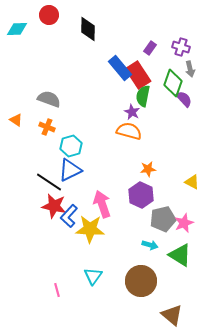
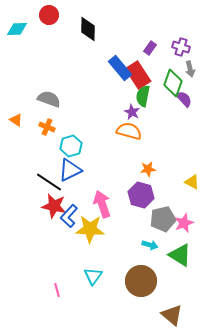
purple hexagon: rotated 10 degrees counterclockwise
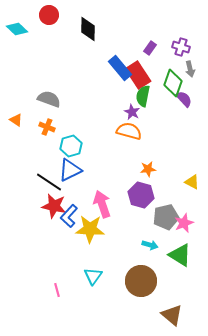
cyan diamond: rotated 45 degrees clockwise
gray pentagon: moved 3 px right, 2 px up
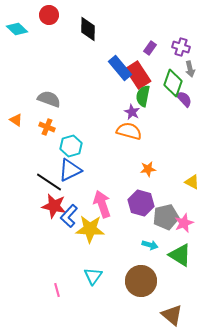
purple hexagon: moved 8 px down
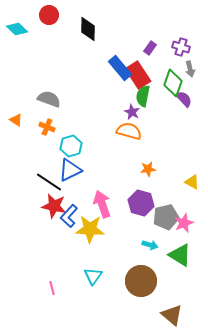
pink line: moved 5 px left, 2 px up
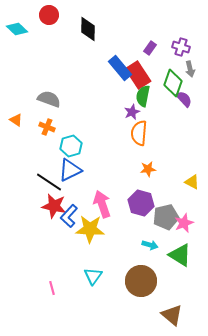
purple star: rotated 21 degrees clockwise
orange semicircle: moved 10 px right, 2 px down; rotated 100 degrees counterclockwise
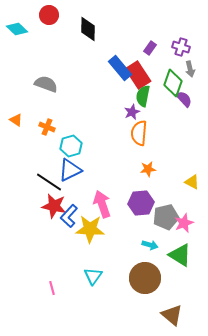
gray semicircle: moved 3 px left, 15 px up
purple hexagon: rotated 20 degrees counterclockwise
brown circle: moved 4 px right, 3 px up
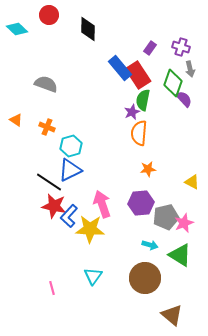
green semicircle: moved 4 px down
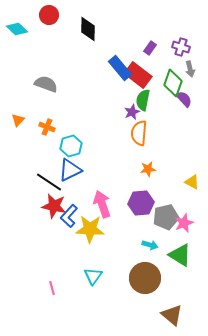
red rectangle: rotated 20 degrees counterclockwise
orange triangle: moved 2 px right; rotated 40 degrees clockwise
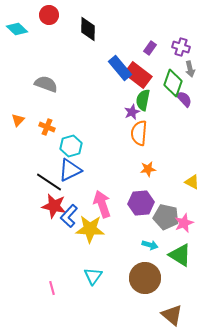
gray pentagon: rotated 25 degrees clockwise
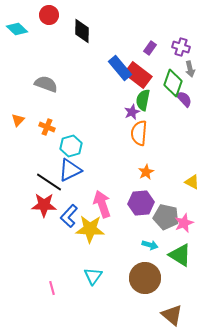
black diamond: moved 6 px left, 2 px down
orange star: moved 2 px left, 3 px down; rotated 21 degrees counterclockwise
red star: moved 10 px left, 1 px up; rotated 10 degrees counterclockwise
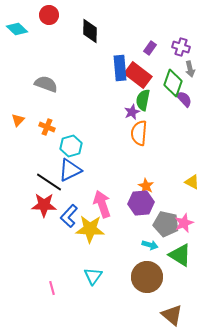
black diamond: moved 8 px right
blue rectangle: rotated 35 degrees clockwise
orange star: moved 14 px down; rotated 14 degrees counterclockwise
gray pentagon: moved 7 px down
brown circle: moved 2 px right, 1 px up
